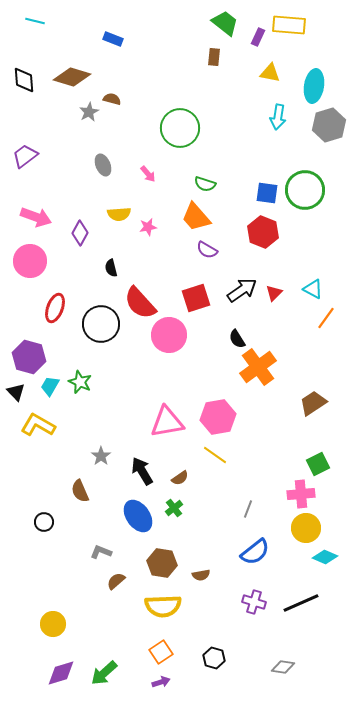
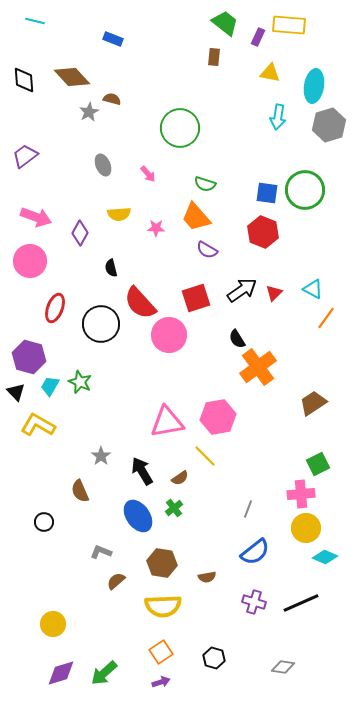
brown diamond at (72, 77): rotated 30 degrees clockwise
pink star at (148, 227): moved 8 px right, 1 px down; rotated 12 degrees clockwise
yellow line at (215, 455): moved 10 px left, 1 px down; rotated 10 degrees clockwise
brown semicircle at (201, 575): moved 6 px right, 2 px down
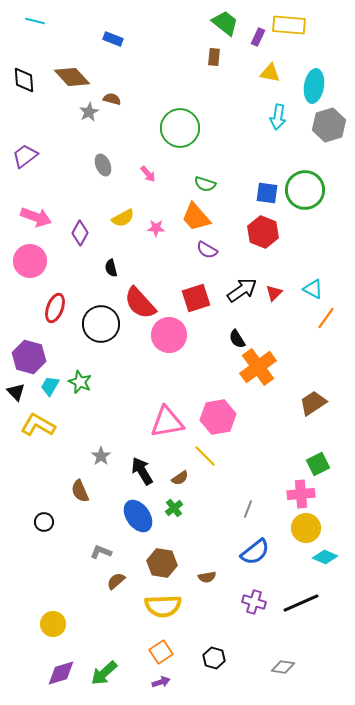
yellow semicircle at (119, 214): moved 4 px right, 4 px down; rotated 25 degrees counterclockwise
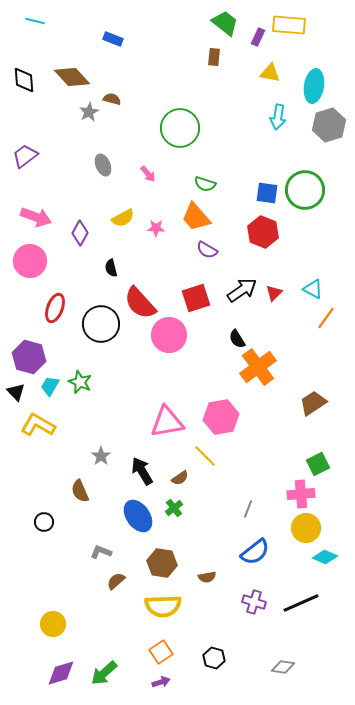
pink hexagon at (218, 417): moved 3 px right
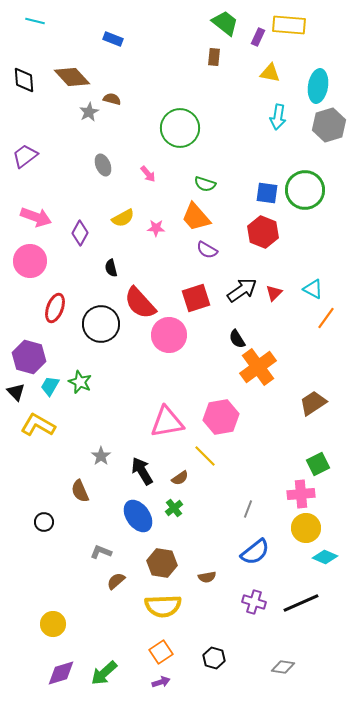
cyan ellipse at (314, 86): moved 4 px right
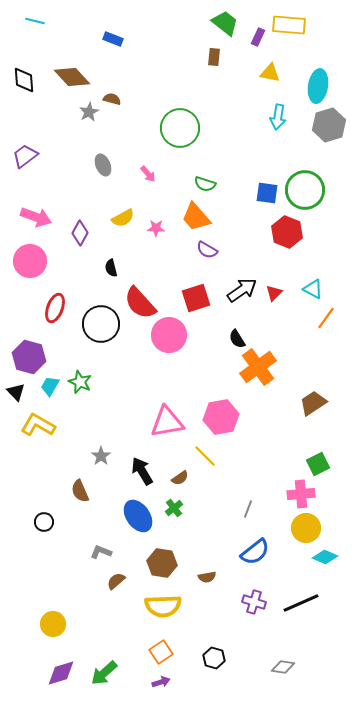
red hexagon at (263, 232): moved 24 px right
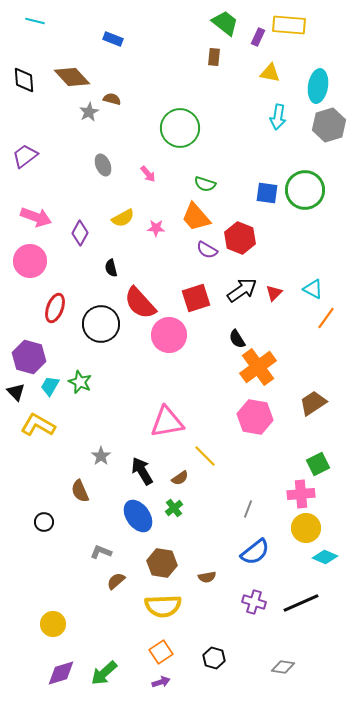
red hexagon at (287, 232): moved 47 px left, 6 px down
pink hexagon at (221, 417): moved 34 px right; rotated 20 degrees clockwise
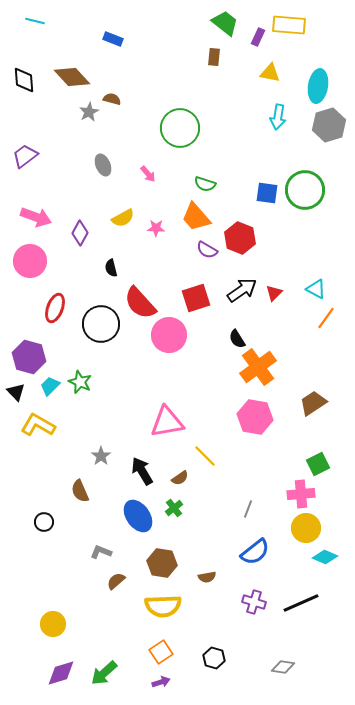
cyan triangle at (313, 289): moved 3 px right
cyan trapezoid at (50, 386): rotated 15 degrees clockwise
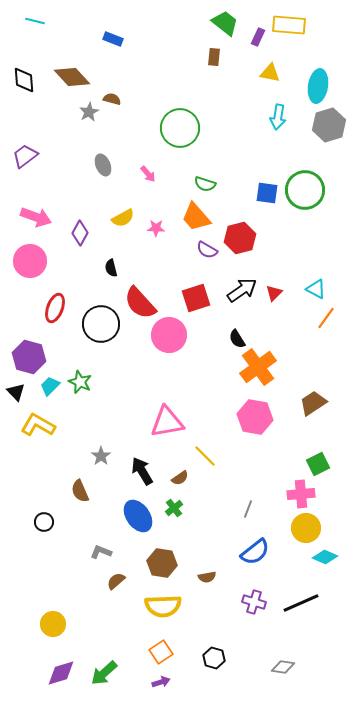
red hexagon at (240, 238): rotated 24 degrees clockwise
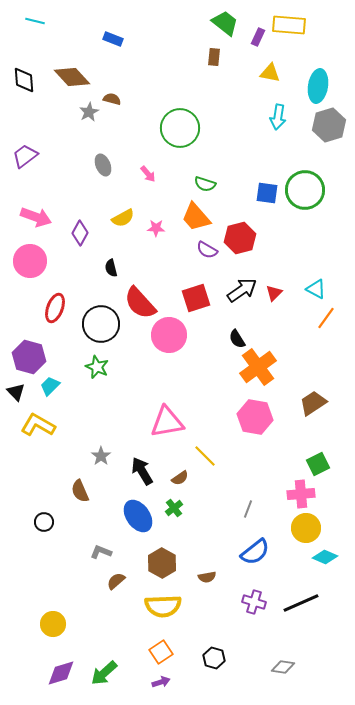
green star at (80, 382): moved 17 px right, 15 px up
brown hexagon at (162, 563): rotated 20 degrees clockwise
